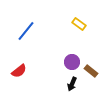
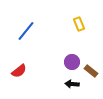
yellow rectangle: rotated 32 degrees clockwise
black arrow: rotated 72 degrees clockwise
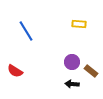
yellow rectangle: rotated 64 degrees counterclockwise
blue line: rotated 70 degrees counterclockwise
red semicircle: moved 4 px left; rotated 70 degrees clockwise
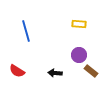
blue line: rotated 15 degrees clockwise
purple circle: moved 7 px right, 7 px up
red semicircle: moved 2 px right
black arrow: moved 17 px left, 11 px up
